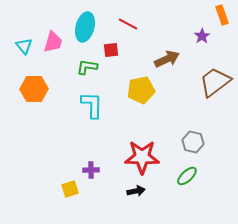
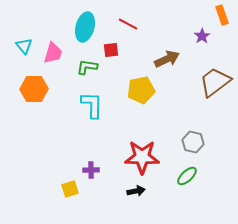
pink trapezoid: moved 11 px down
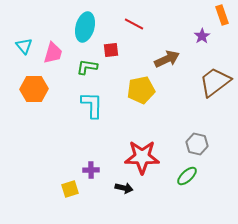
red line: moved 6 px right
gray hexagon: moved 4 px right, 2 px down
black arrow: moved 12 px left, 3 px up; rotated 24 degrees clockwise
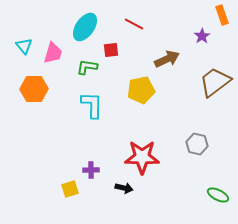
cyan ellipse: rotated 20 degrees clockwise
green ellipse: moved 31 px right, 19 px down; rotated 70 degrees clockwise
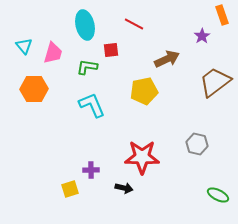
cyan ellipse: moved 2 px up; rotated 48 degrees counterclockwise
yellow pentagon: moved 3 px right, 1 px down
cyan L-shape: rotated 24 degrees counterclockwise
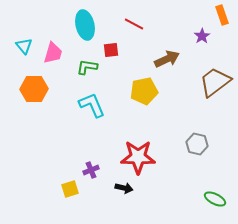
red star: moved 4 px left
purple cross: rotated 21 degrees counterclockwise
green ellipse: moved 3 px left, 4 px down
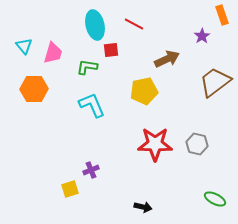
cyan ellipse: moved 10 px right
red star: moved 17 px right, 13 px up
black arrow: moved 19 px right, 19 px down
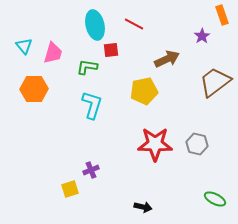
cyan L-shape: rotated 40 degrees clockwise
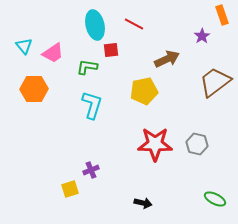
pink trapezoid: rotated 40 degrees clockwise
black arrow: moved 4 px up
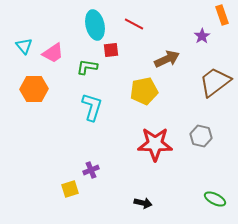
cyan L-shape: moved 2 px down
gray hexagon: moved 4 px right, 8 px up
